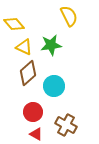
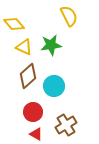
brown diamond: moved 3 px down
brown cross: rotated 30 degrees clockwise
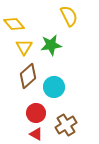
yellow triangle: rotated 36 degrees clockwise
cyan circle: moved 1 px down
red circle: moved 3 px right, 1 px down
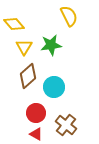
brown cross: rotated 20 degrees counterclockwise
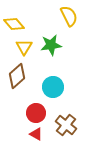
brown diamond: moved 11 px left
cyan circle: moved 1 px left
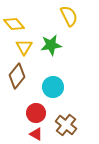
brown diamond: rotated 10 degrees counterclockwise
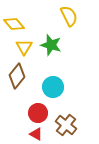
green star: rotated 25 degrees clockwise
red circle: moved 2 px right
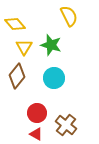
yellow diamond: moved 1 px right
cyan circle: moved 1 px right, 9 px up
red circle: moved 1 px left
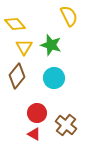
red triangle: moved 2 px left
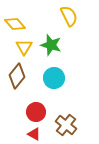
red circle: moved 1 px left, 1 px up
